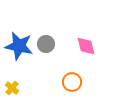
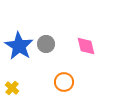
blue star: rotated 20 degrees clockwise
orange circle: moved 8 px left
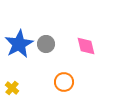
blue star: moved 2 px up; rotated 12 degrees clockwise
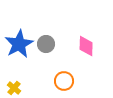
pink diamond: rotated 15 degrees clockwise
orange circle: moved 1 px up
yellow cross: moved 2 px right
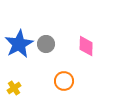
yellow cross: rotated 16 degrees clockwise
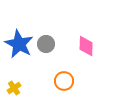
blue star: rotated 16 degrees counterclockwise
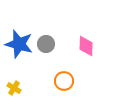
blue star: rotated 12 degrees counterclockwise
yellow cross: rotated 24 degrees counterclockwise
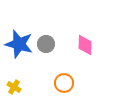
pink diamond: moved 1 px left, 1 px up
orange circle: moved 2 px down
yellow cross: moved 1 px up
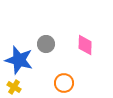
blue star: moved 16 px down
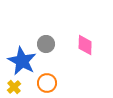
blue star: moved 3 px right, 1 px down; rotated 12 degrees clockwise
orange circle: moved 17 px left
yellow cross: rotated 16 degrees clockwise
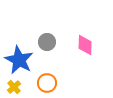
gray circle: moved 1 px right, 2 px up
blue star: moved 3 px left, 1 px up
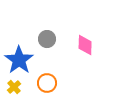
gray circle: moved 3 px up
blue star: rotated 8 degrees clockwise
